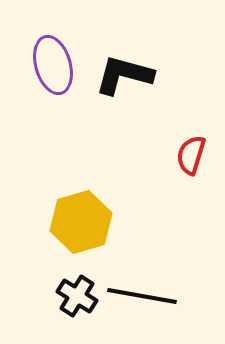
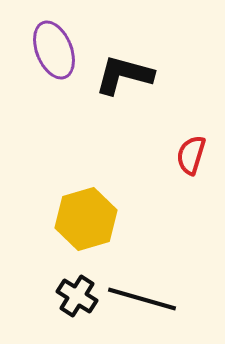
purple ellipse: moved 1 px right, 15 px up; rotated 6 degrees counterclockwise
yellow hexagon: moved 5 px right, 3 px up
black line: moved 3 px down; rotated 6 degrees clockwise
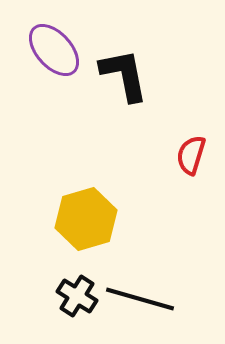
purple ellipse: rotated 20 degrees counterclockwise
black L-shape: rotated 64 degrees clockwise
black line: moved 2 px left
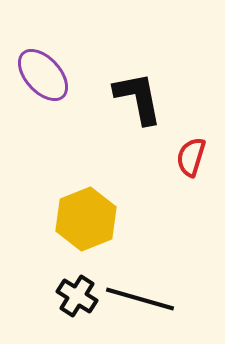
purple ellipse: moved 11 px left, 25 px down
black L-shape: moved 14 px right, 23 px down
red semicircle: moved 2 px down
yellow hexagon: rotated 6 degrees counterclockwise
